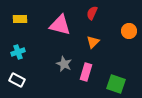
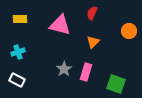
gray star: moved 5 px down; rotated 14 degrees clockwise
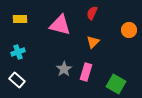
orange circle: moved 1 px up
white rectangle: rotated 14 degrees clockwise
green square: rotated 12 degrees clockwise
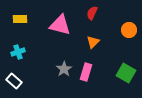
white rectangle: moved 3 px left, 1 px down
green square: moved 10 px right, 11 px up
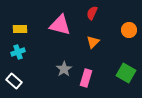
yellow rectangle: moved 10 px down
pink rectangle: moved 6 px down
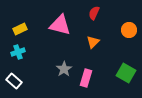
red semicircle: moved 2 px right
yellow rectangle: rotated 24 degrees counterclockwise
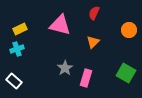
cyan cross: moved 1 px left, 3 px up
gray star: moved 1 px right, 1 px up
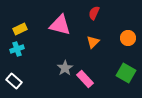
orange circle: moved 1 px left, 8 px down
pink rectangle: moved 1 px left, 1 px down; rotated 60 degrees counterclockwise
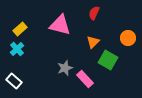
yellow rectangle: rotated 16 degrees counterclockwise
cyan cross: rotated 24 degrees counterclockwise
gray star: rotated 14 degrees clockwise
green square: moved 18 px left, 13 px up
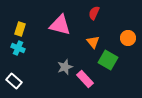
yellow rectangle: rotated 32 degrees counterclockwise
orange triangle: rotated 24 degrees counterclockwise
cyan cross: moved 1 px right, 1 px up; rotated 24 degrees counterclockwise
gray star: moved 1 px up
